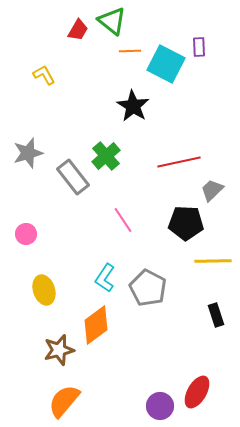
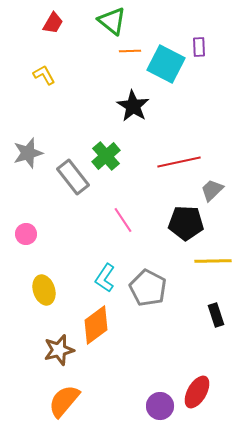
red trapezoid: moved 25 px left, 7 px up
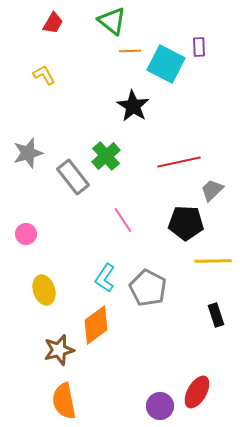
orange semicircle: rotated 51 degrees counterclockwise
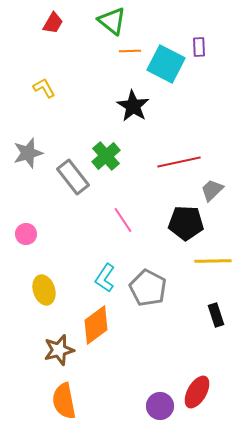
yellow L-shape: moved 13 px down
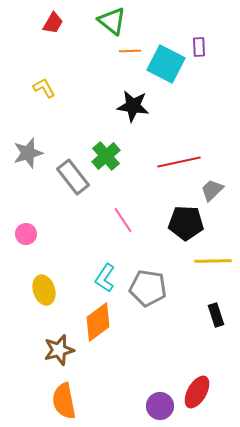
black star: rotated 24 degrees counterclockwise
gray pentagon: rotated 18 degrees counterclockwise
orange diamond: moved 2 px right, 3 px up
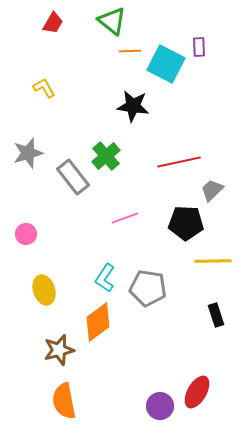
pink line: moved 2 px right, 2 px up; rotated 76 degrees counterclockwise
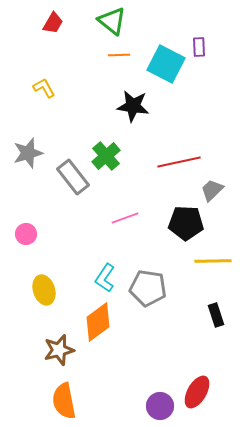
orange line: moved 11 px left, 4 px down
